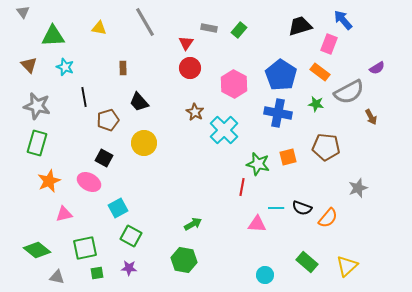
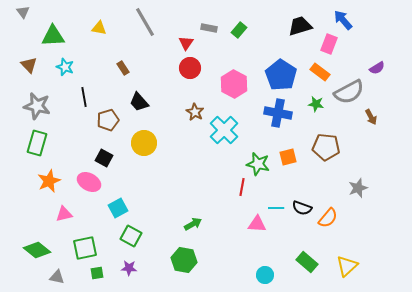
brown rectangle at (123, 68): rotated 32 degrees counterclockwise
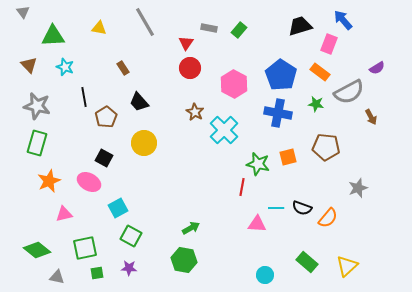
brown pentagon at (108, 120): moved 2 px left, 3 px up; rotated 15 degrees counterclockwise
green arrow at (193, 224): moved 2 px left, 4 px down
